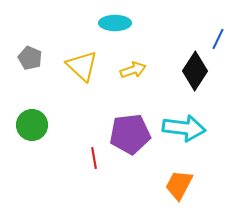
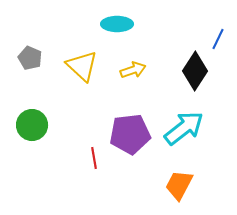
cyan ellipse: moved 2 px right, 1 px down
cyan arrow: rotated 45 degrees counterclockwise
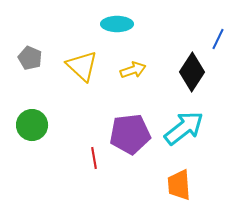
black diamond: moved 3 px left, 1 px down
orange trapezoid: rotated 32 degrees counterclockwise
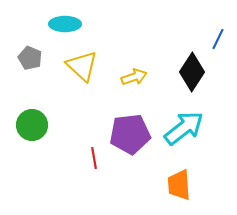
cyan ellipse: moved 52 px left
yellow arrow: moved 1 px right, 7 px down
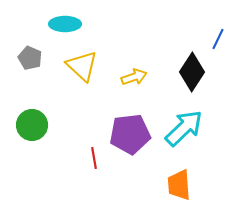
cyan arrow: rotated 6 degrees counterclockwise
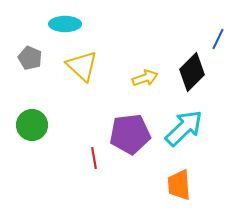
black diamond: rotated 12 degrees clockwise
yellow arrow: moved 11 px right, 1 px down
